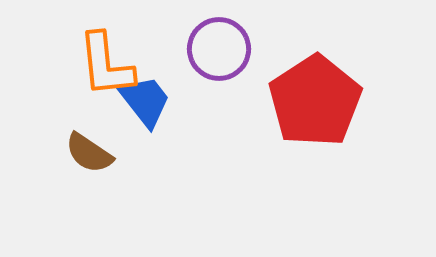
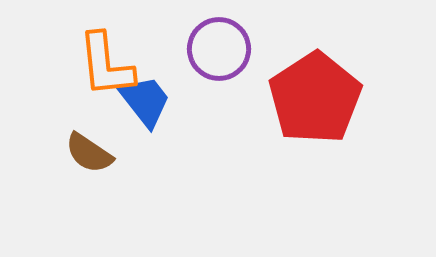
red pentagon: moved 3 px up
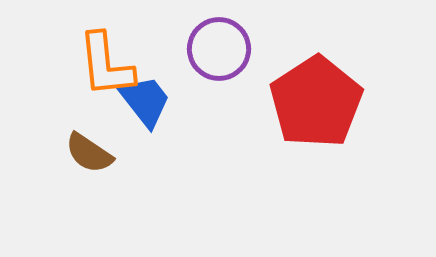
red pentagon: moved 1 px right, 4 px down
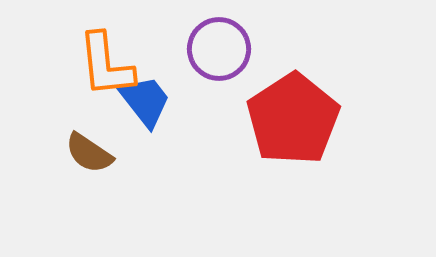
red pentagon: moved 23 px left, 17 px down
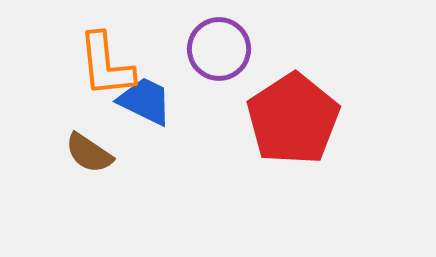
blue trapezoid: rotated 26 degrees counterclockwise
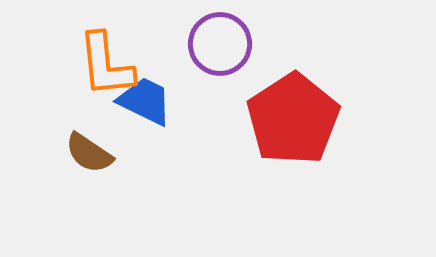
purple circle: moved 1 px right, 5 px up
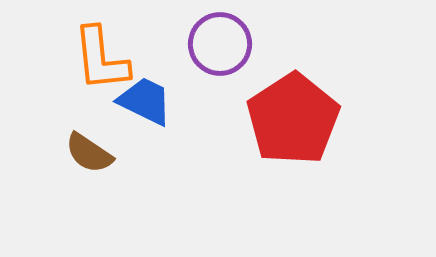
orange L-shape: moved 5 px left, 6 px up
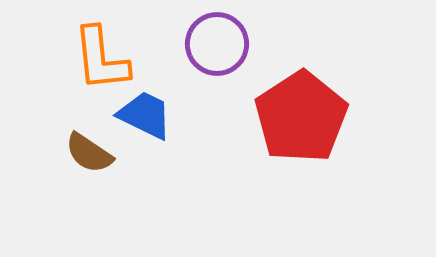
purple circle: moved 3 px left
blue trapezoid: moved 14 px down
red pentagon: moved 8 px right, 2 px up
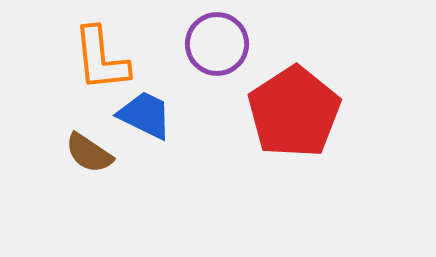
red pentagon: moved 7 px left, 5 px up
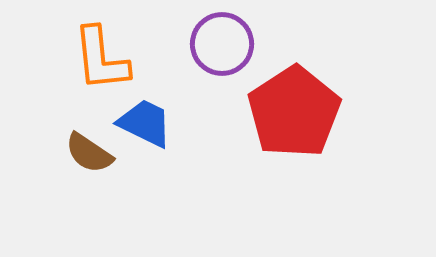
purple circle: moved 5 px right
blue trapezoid: moved 8 px down
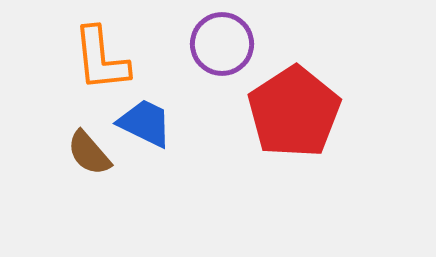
brown semicircle: rotated 15 degrees clockwise
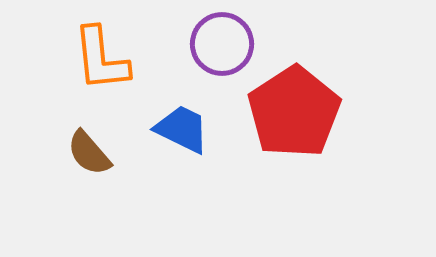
blue trapezoid: moved 37 px right, 6 px down
